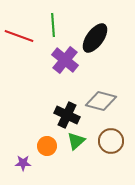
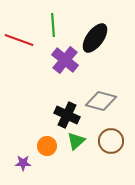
red line: moved 4 px down
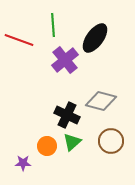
purple cross: rotated 12 degrees clockwise
green triangle: moved 4 px left, 1 px down
